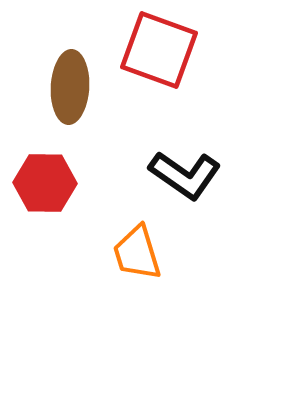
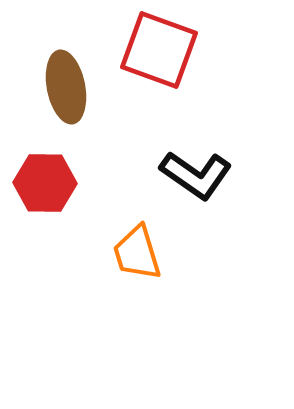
brown ellipse: moved 4 px left; rotated 14 degrees counterclockwise
black L-shape: moved 11 px right
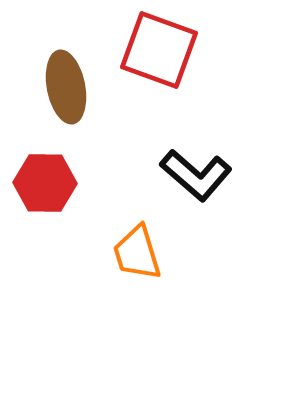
black L-shape: rotated 6 degrees clockwise
